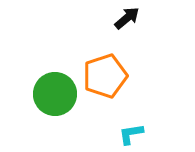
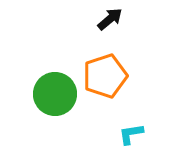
black arrow: moved 17 px left, 1 px down
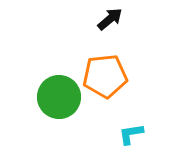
orange pentagon: rotated 12 degrees clockwise
green circle: moved 4 px right, 3 px down
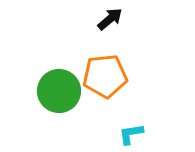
green circle: moved 6 px up
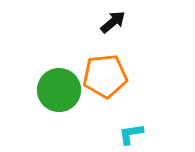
black arrow: moved 3 px right, 3 px down
green circle: moved 1 px up
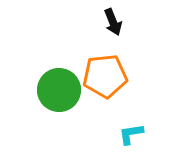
black arrow: rotated 108 degrees clockwise
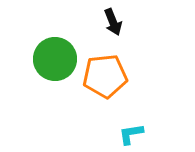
green circle: moved 4 px left, 31 px up
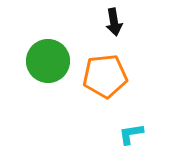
black arrow: moved 1 px right; rotated 12 degrees clockwise
green circle: moved 7 px left, 2 px down
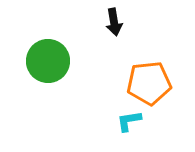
orange pentagon: moved 44 px right, 7 px down
cyan L-shape: moved 2 px left, 13 px up
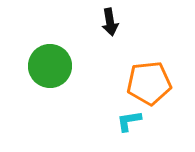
black arrow: moved 4 px left
green circle: moved 2 px right, 5 px down
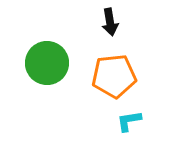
green circle: moved 3 px left, 3 px up
orange pentagon: moved 35 px left, 7 px up
